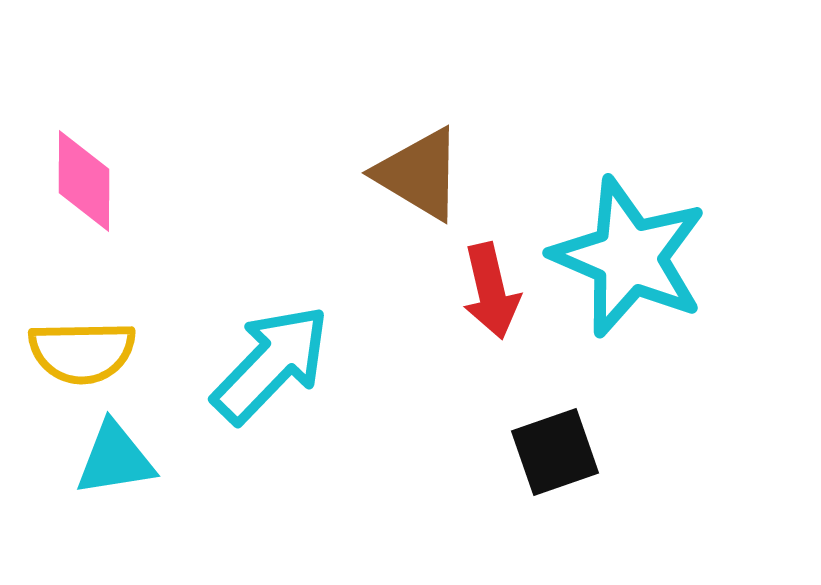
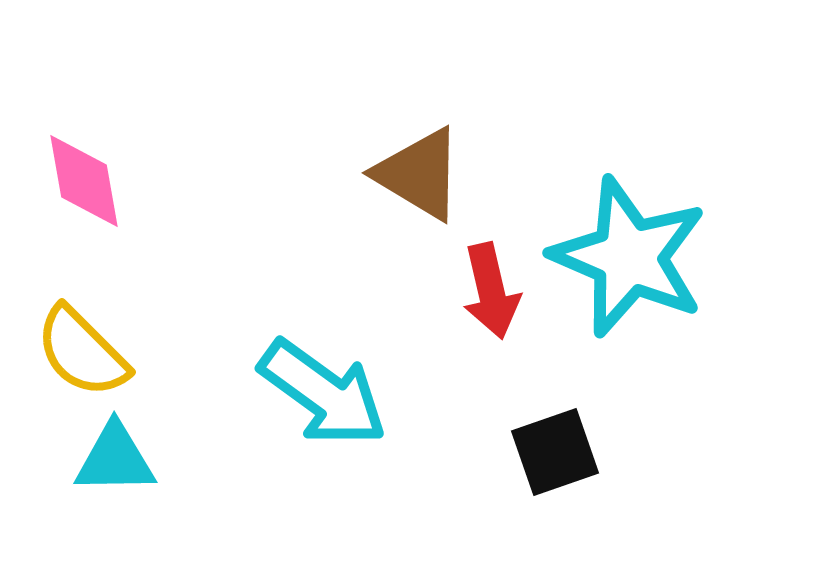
pink diamond: rotated 10 degrees counterclockwise
yellow semicircle: rotated 46 degrees clockwise
cyan arrow: moved 52 px right, 29 px down; rotated 82 degrees clockwise
cyan triangle: rotated 8 degrees clockwise
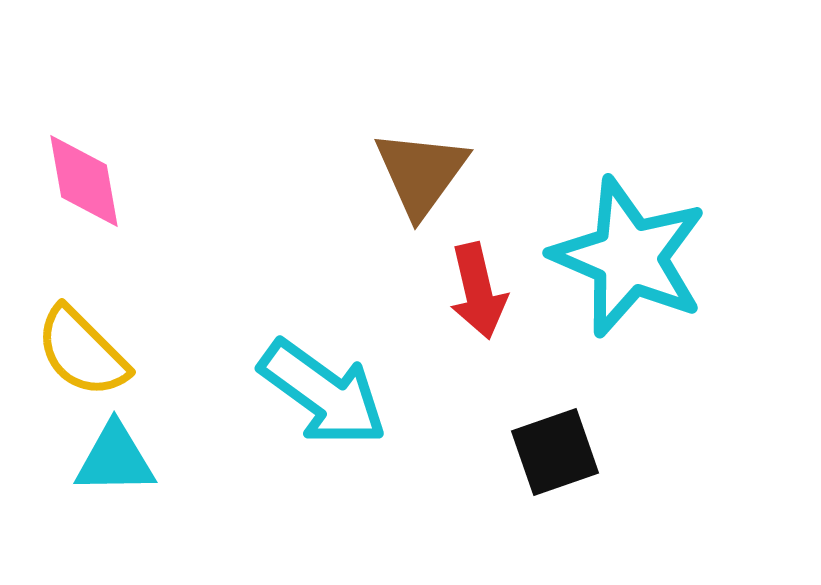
brown triangle: moved 2 px right, 1 px up; rotated 35 degrees clockwise
red arrow: moved 13 px left
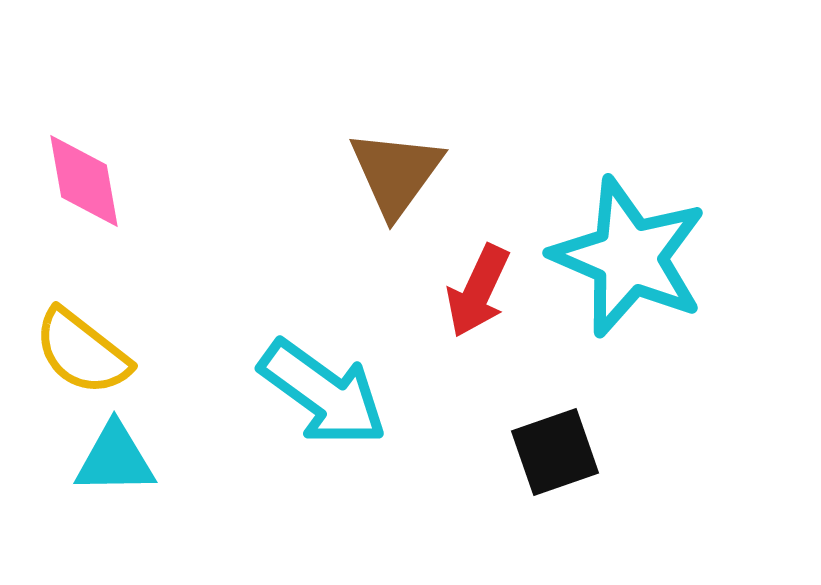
brown triangle: moved 25 px left
red arrow: rotated 38 degrees clockwise
yellow semicircle: rotated 7 degrees counterclockwise
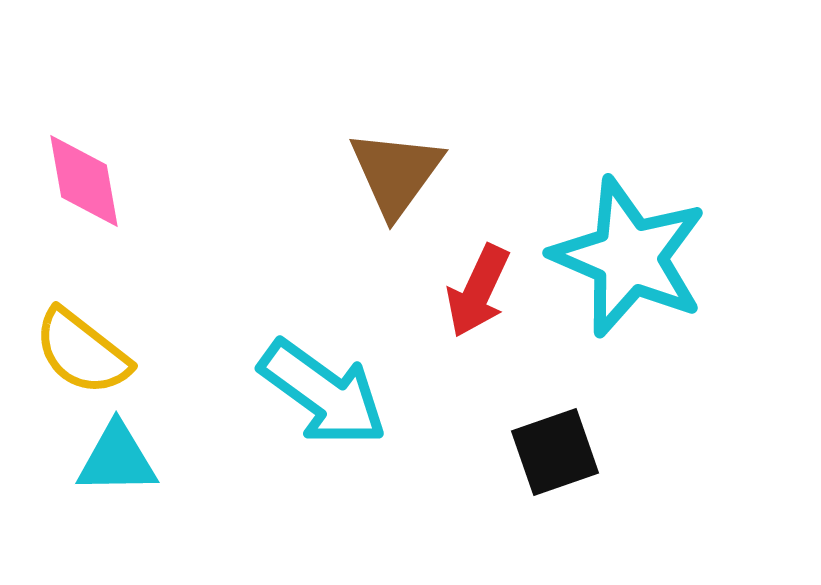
cyan triangle: moved 2 px right
